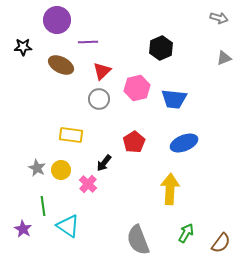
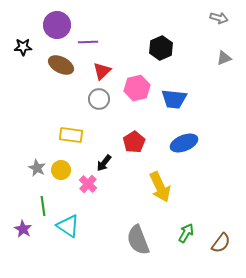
purple circle: moved 5 px down
yellow arrow: moved 10 px left, 2 px up; rotated 152 degrees clockwise
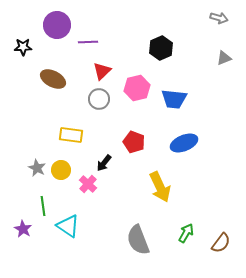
brown ellipse: moved 8 px left, 14 px down
red pentagon: rotated 20 degrees counterclockwise
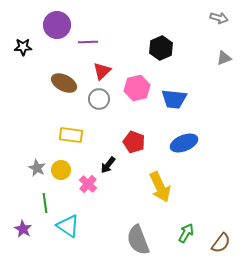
brown ellipse: moved 11 px right, 4 px down
black arrow: moved 4 px right, 2 px down
green line: moved 2 px right, 3 px up
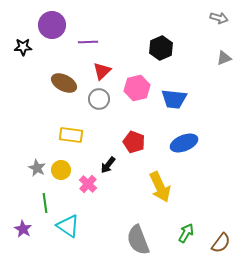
purple circle: moved 5 px left
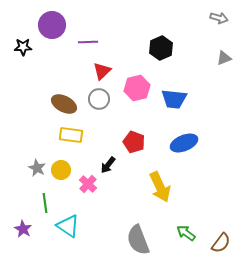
brown ellipse: moved 21 px down
green arrow: rotated 84 degrees counterclockwise
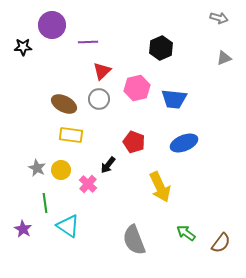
gray semicircle: moved 4 px left
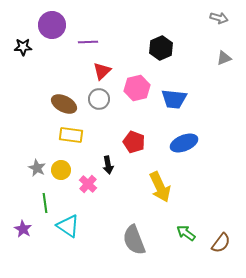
black arrow: rotated 48 degrees counterclockwise
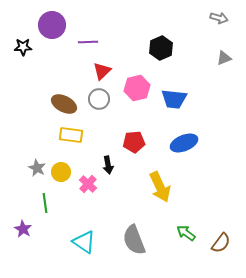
red pentagon: rotated 25 degrees counterclockwise
yellow circle: moved 2 px down
cyan triangle: moved 16 px right, 16 px down
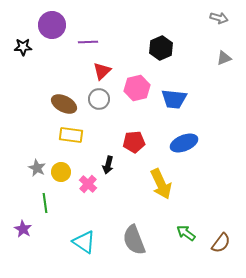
black arrow: rotated 24 degrees clockwise
yellow arrow: moved 1 px right, 3 px up
